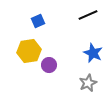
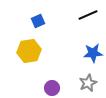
blue star: rotated 30 degrees counterclockwise
purple circle: moved 3 px right, 23 px down
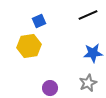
blue square: moved 1 px right
yellow hexagon: moved 5 px up
purple circle: moved 2 px left
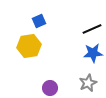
black line: moved 4 px right, 14 px down
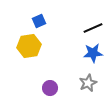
black line: moved 1 px right, 1 px up
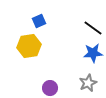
black line: rotated 60 degrees clockwise
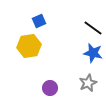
blue star: rotated 18 degrees clockwise
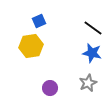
yellow hexagon: moved 2 px right
blue star: moved 1 px left
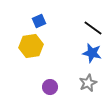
purple circle: moved 1 px up
